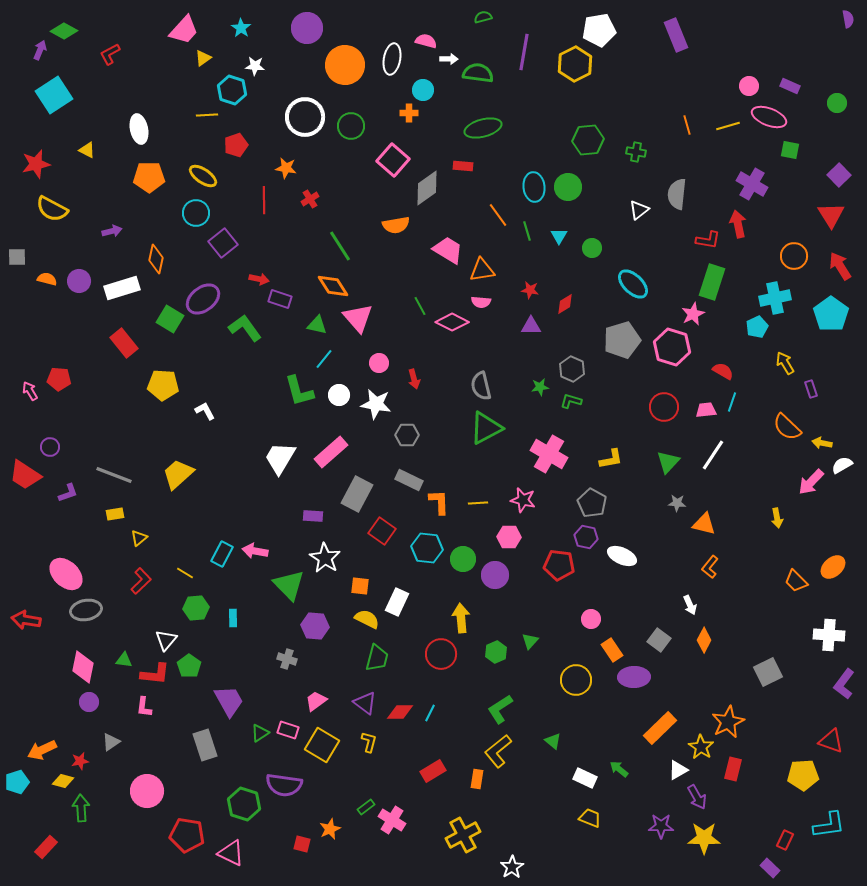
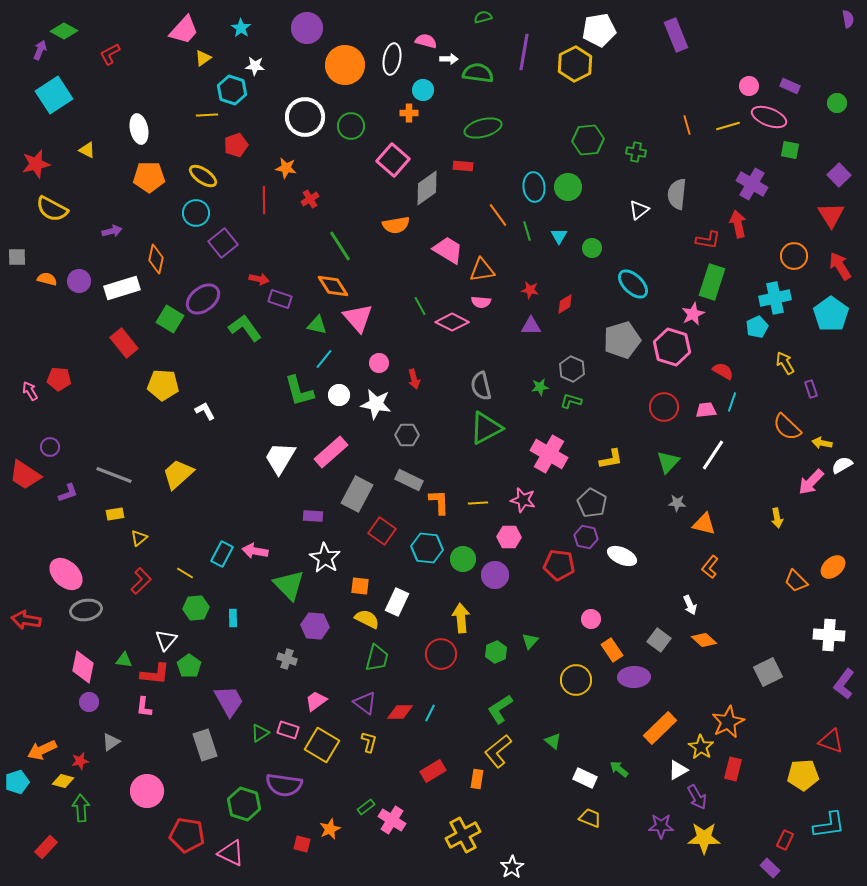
orange diamond at (704, 640): rotated 75 degrees counterclockwise
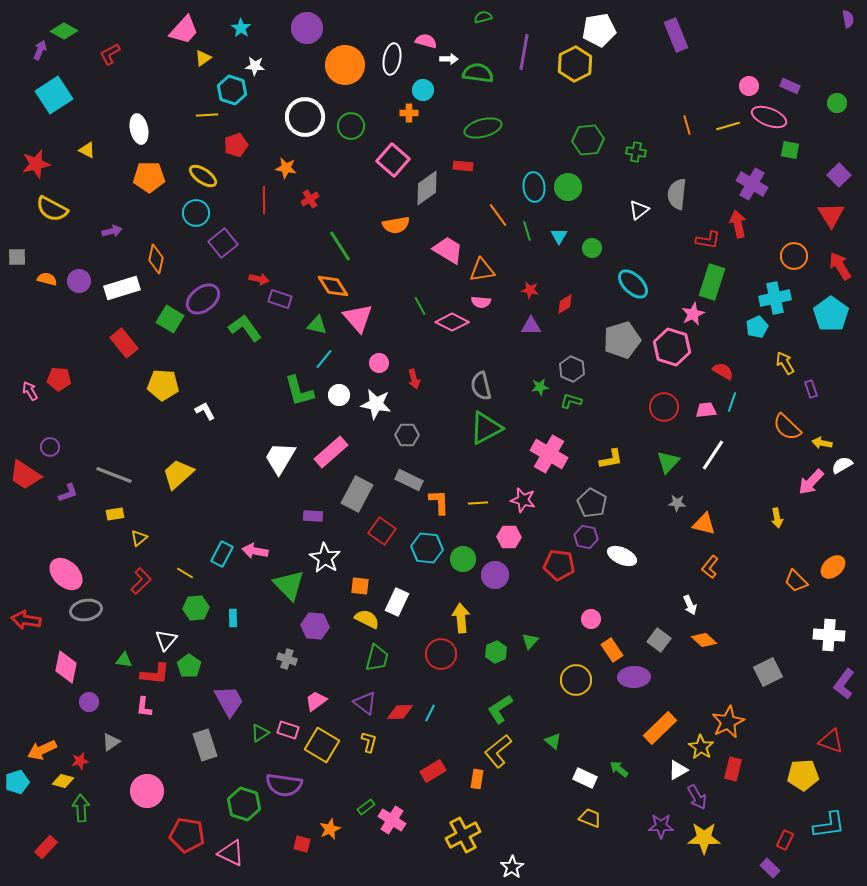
pink diamond at (83, 667): moved 17 px left
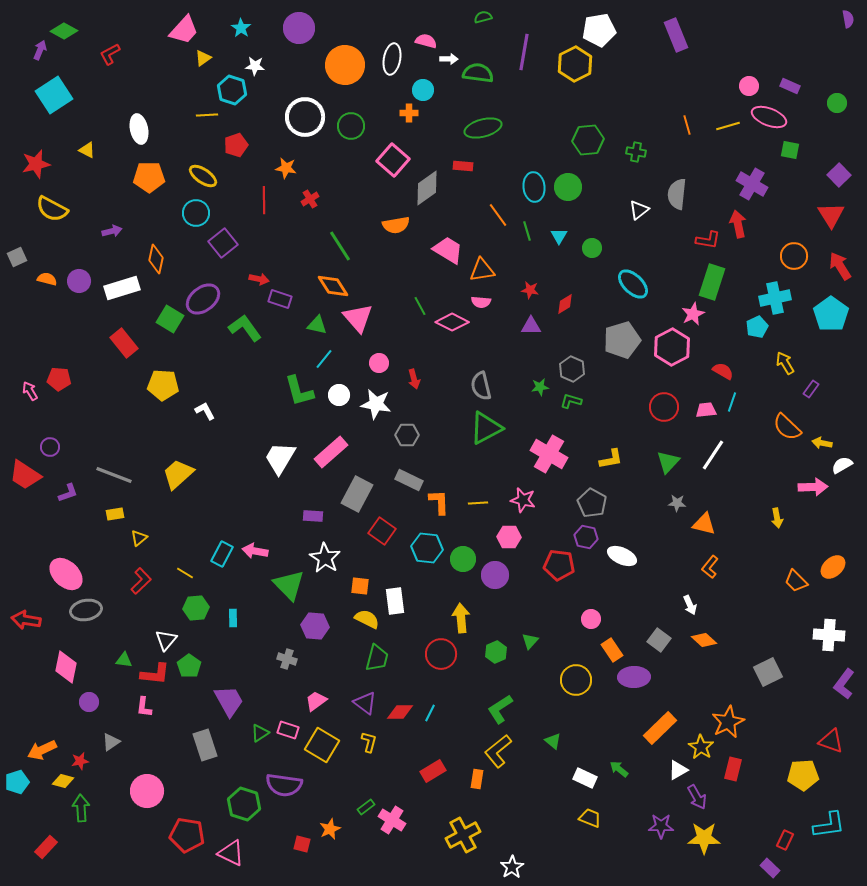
purple circle at (307, 28): moved 8 px left
gray square at (17, 257): rotated 24 degrees counterclockwise
pink hexagon at (672, 347): rotated 15 degrees clockwise
purple rectangle at (811, 389): rotated 54 degrees clockwise
pink arrow at (811, 482): moved 2 px right, 5 px down; rotated 136 degrees counterclockwise
white rectangle at (397, 602): moved 2 px left, 1 px up; rotated 32 degrees counterclockwise
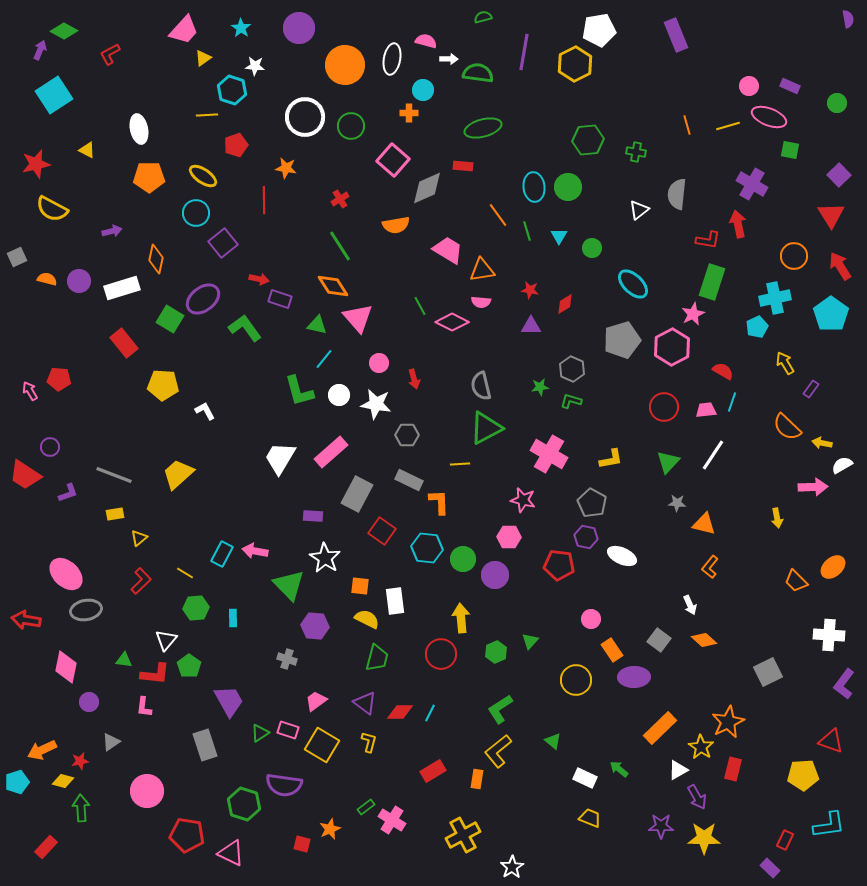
gray diamond at (427, 188): rotated 12 degrees clockwise
red cross at (310, 199): moved 30 px right
yellow line at (478, 503): moved 18 px left, 39 px up
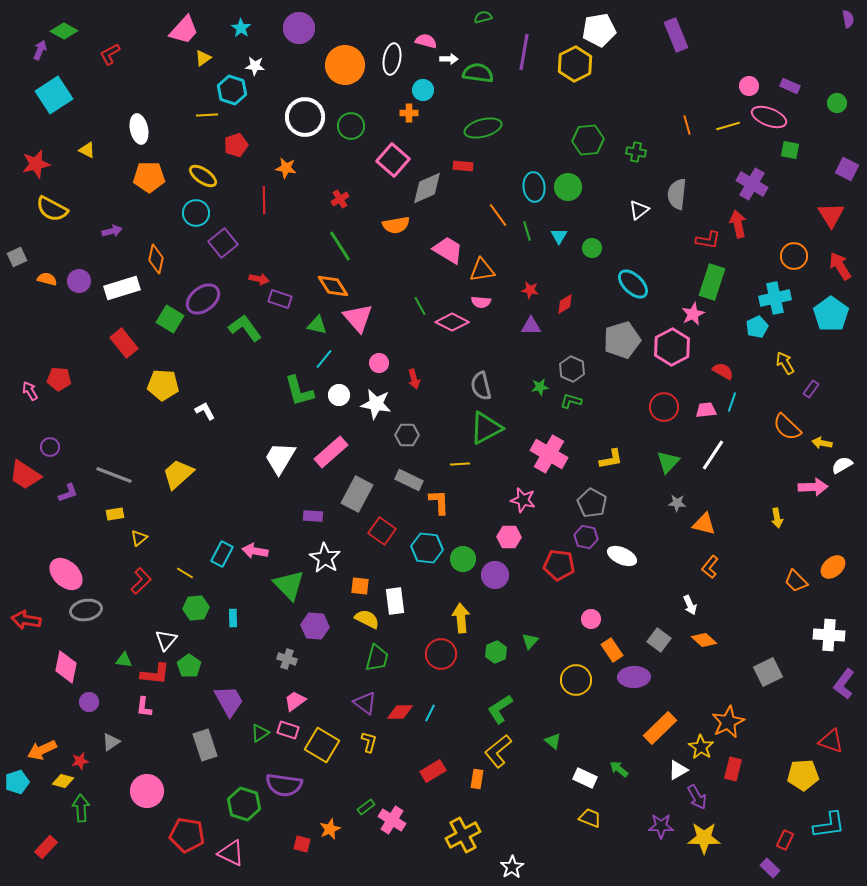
purple square at (839, 175): moved 8 px right, 6 px up; rotated 20 degrees counterclockwise
pink trapezoid at (316, 701): moved 21 px left
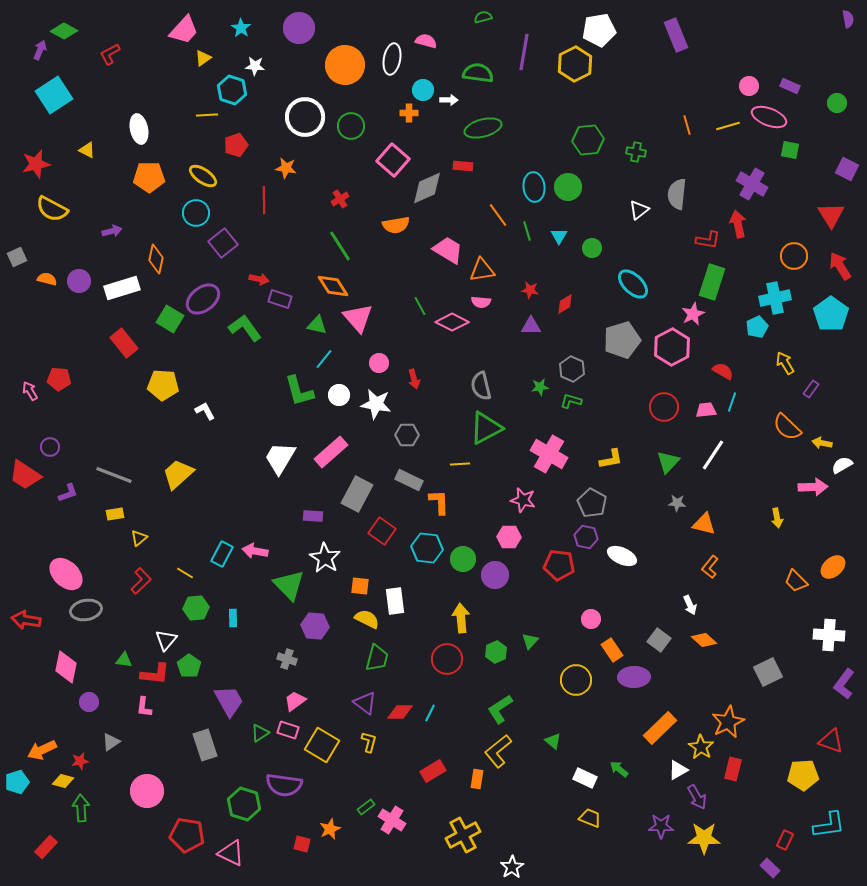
white arrow at (449, 59): moved 41 px down
red circle at (441, 654): moved 6 px right, 5 px down
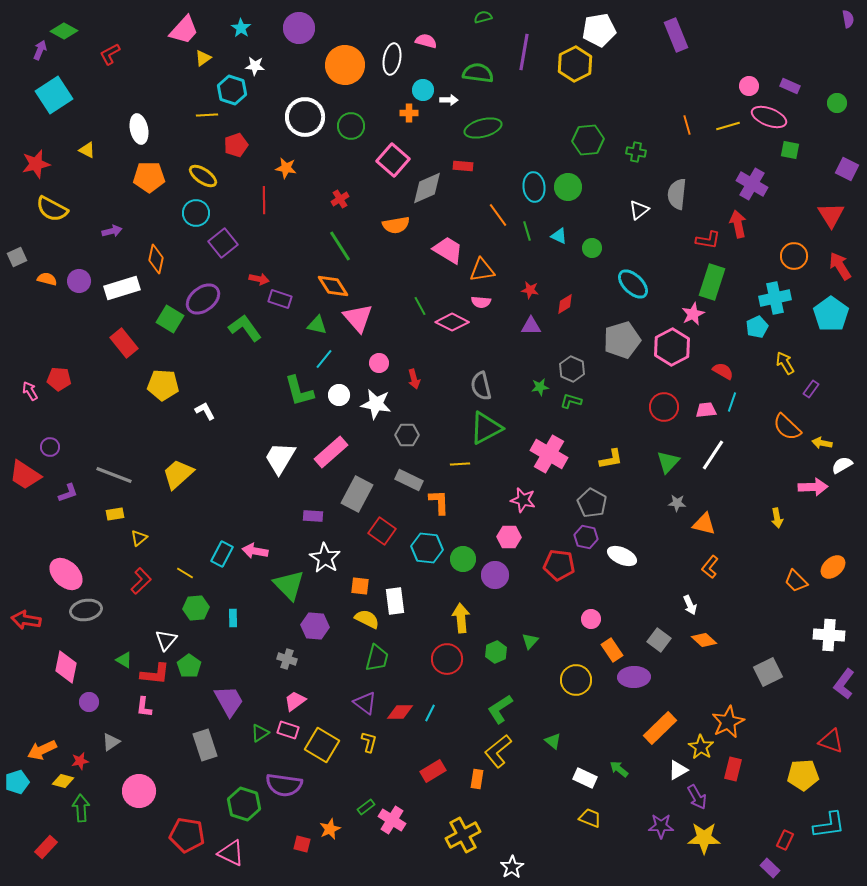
cyan triangle at (559, 236): rotated 36 degrees counterclockwise
green triangle at (124, 660): rotated 24 degrees clockwise
pink circle at (147, 791): moved 8 px left
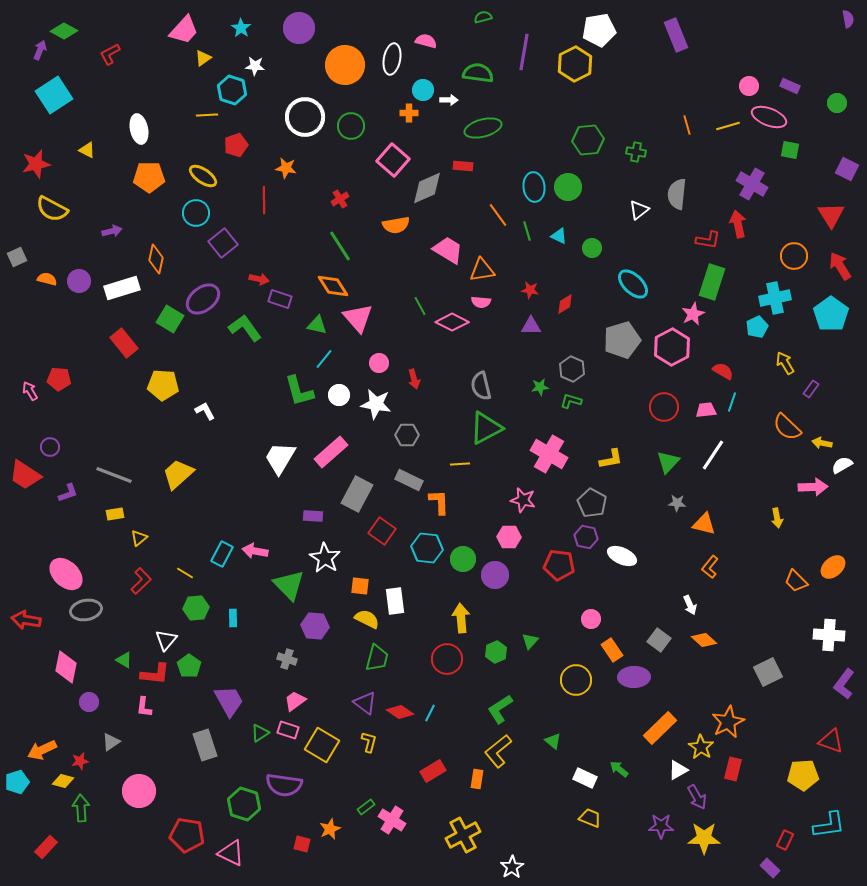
red diamond at (400, 712): rotated 36 degrees clockwise
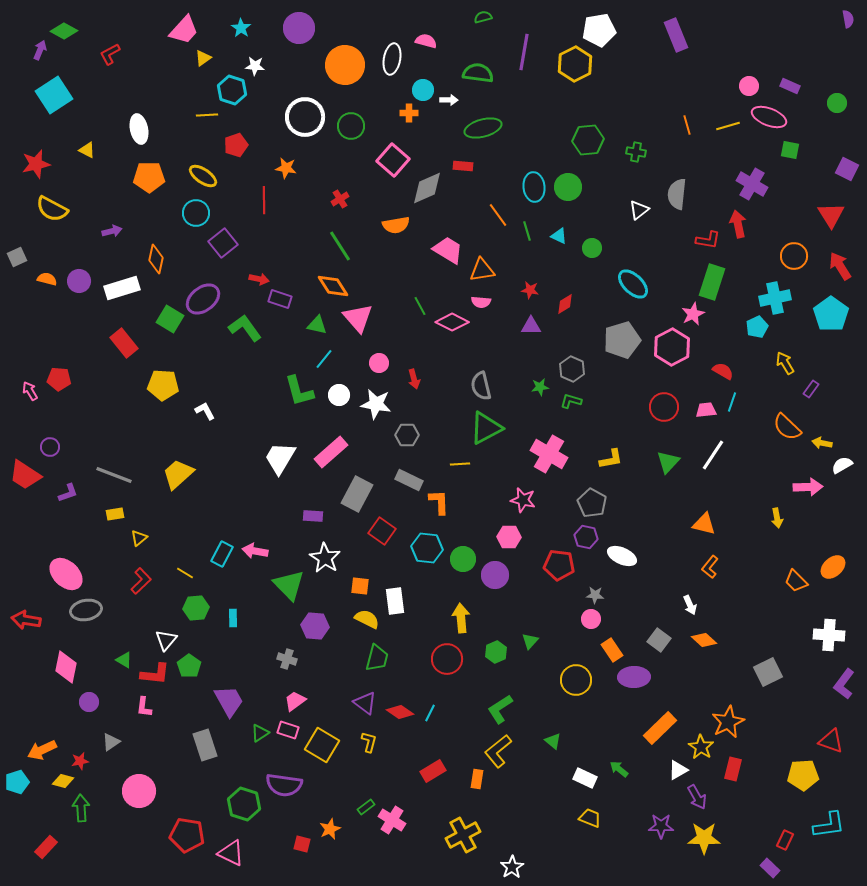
pink arrow at (813, 487): moved 5 px left
gray star at (677, 503): moved 82 px left, 92 px down
